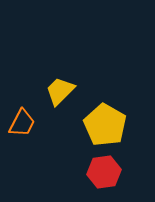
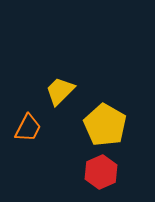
orange trapezoid: moved 6 px right, 5 px down
red hexagon: moved 3 px left; rotated 16 degrees counterclockwise
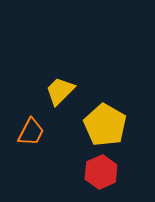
orange trapezoid: moved 3 px right, 4 px down
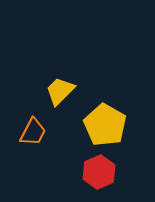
orange trapezoid: moved 2 px right
red hexagon: moved 2 px left
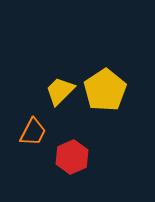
yellow pentagon: moved 35 px up; rotated 9 degrees clockwise
red hexagon: moved 27 px left, 15 px up
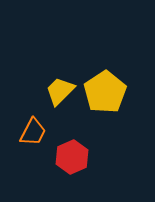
yellow pentagon: moved 2 px down
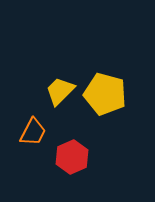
yellow pentagon: moved 2 px down; rotated 24 degrees counterclockwise
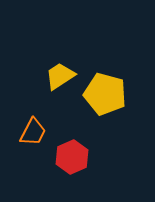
yellow trapezoid: moved 15 px up; rotated 12 degrees clockwise
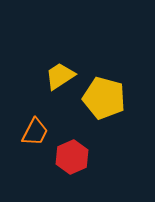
yellow pentagon: moved 1 px left, 4 px down
orange trapezoid: moved 2 px right
